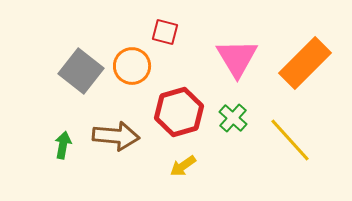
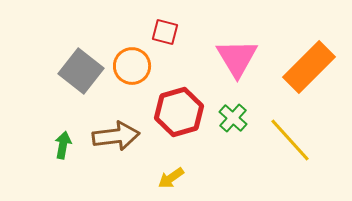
orange rectangle: moved 4 px right, 4 px down
brown arrow: rotated 12 degrees counterclockwise
yellow arrow: moved 12 px left, 12 px down
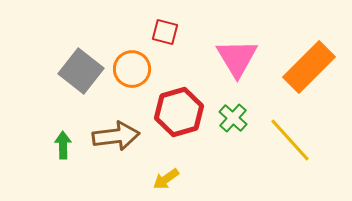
orange circle: moved 3 px down
green arrow: rotated 12 degrees counterclockwise
yellow arrow: moved 5 px left, 1 px down
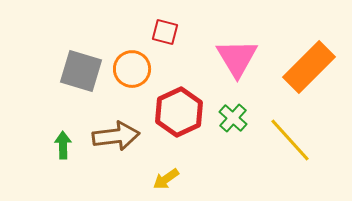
gray square: rotated 21 degrees counterclockwise
red hexagon: rotated 9 degrees counterclockwise
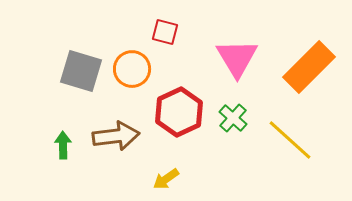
yellow line: rotated 6 degrees counterclockwise
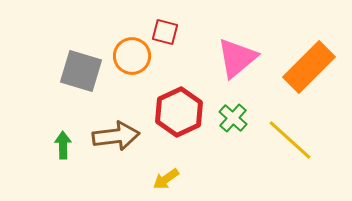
pink triangle: rotated 21 degrees clockwise
orange circle: moved 13 px up
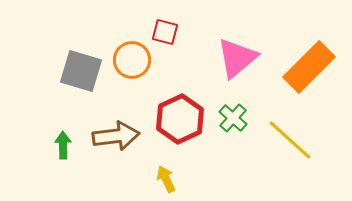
orange circle: moved 4 px down
red hexagon: moved 1 px right, 7 px down
yellow arrow: rotated 100 degrees clockwise
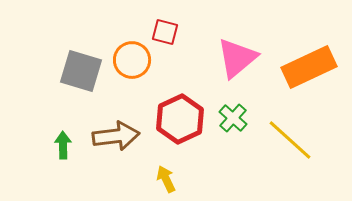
orange rectangle: rotated 20 degrees clockwise
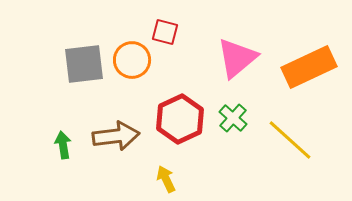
gray square: moved 3 px right, 7 px up; rotated 24 degrees counterclockwise
green arrow: rotated 8 degrees counterclockwise
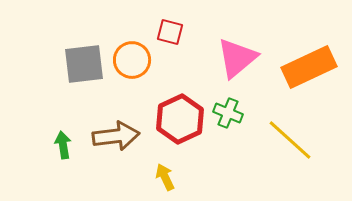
red square: moved 5 px right
green cross: moved 5 px left, 5 px up; rotated 20 degrees counterclockwise
yellow arrow: moved 1 px left, 2 px up
